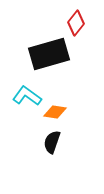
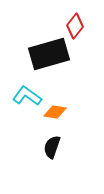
red diamond: moved 1 px left, 3 px down
black semicircle: moved 5 px down
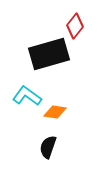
black semicircle: moved 4 px left
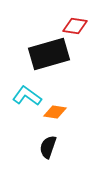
red diamond: rotated 60 degrees clockwise
